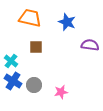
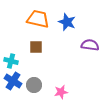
orange trapezoid: moved 8 px right, 1 px down
cyan cross: rotated 24 degrees counterclockwise
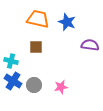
pink star: moved 5 px up
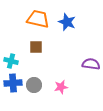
purple semicircle: moved 1 px right, 19 px down
blue cross: moved 2 px down; rotated 36 degrees counterclockwise
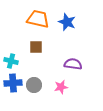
purple semicircle: moved 18 px left
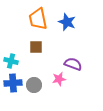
orange trapezoid: rotated 115 degrees counterclockwise
purple semicircle: rotated 12 degrees clockwise
pink star: moved 2 px left, 8 px up
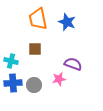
brown square: moved 1 px left, 2 px down
